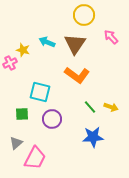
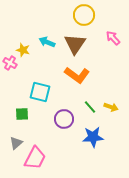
pink arrow: moved 2 px right, 1 px down
pink cross: rotated 32 degrees counterclockwise
purple circle: moved 12 px right
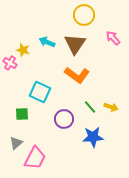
cyan square: rotated 10 degrees clockwise
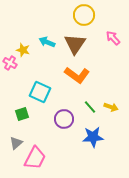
green square: rotated 16 degrees counterclockwise
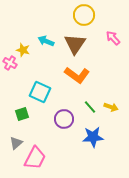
cyan arrow: moved 1 px left, 1 px up
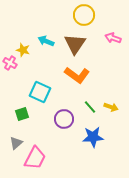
pink arrow: rotated 28 degrees counterclockwise
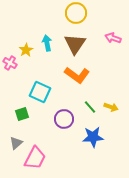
yellow circle: moved 8 px left, 2 px up
cyan arrow: moved 1 px right, 2 px down; rotated 56 degrees clockwise
yellow star: moved 3 px right; rotated 24 degrees clockwise
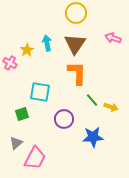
yellow star: moved 1 px right
orange L-shape: moved 2 px up; rotated 125 degrees counterclockwise
cyan square: rotated 15 degrees counterclockwise
green line: moved 2 px right, 7 px up
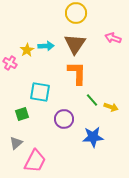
cyan arrow: moved 1 px left, 3 px down; rotated 98 degrees clockwise
pink trapezoid: moved 3 px down
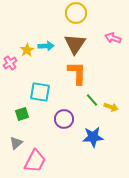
pink cross: rotated 24 degrees clockwise
